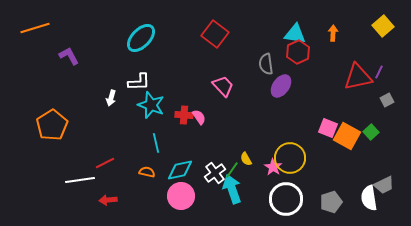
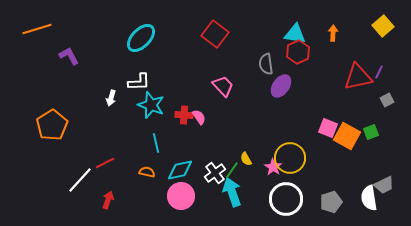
orange line: moved 2 px right, 1 px down
green square: rotated 21 degrees clockwise
white line: rotated 40 degrees counterclockwise
cyan arrow: moved 3 px down
red arrow: rotated 114 degrees clockwise
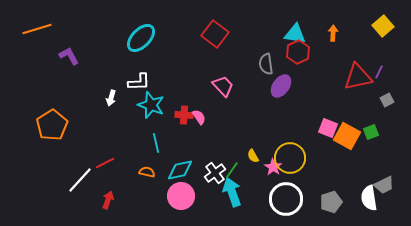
yellow semicircle: moved 7 px right, 3 px up
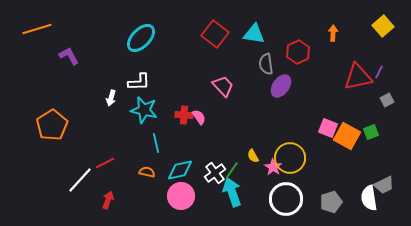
cyan triangle: moved 41 px left
cyan star: moved 7 px left, 5 px down; rotated 8 degrees counterclockwise
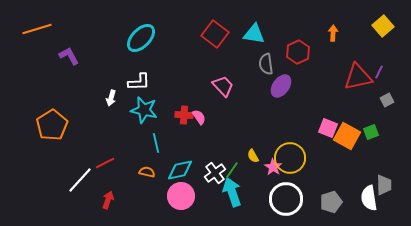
gray trapezoid: rotated 65 degrees counterclockwise
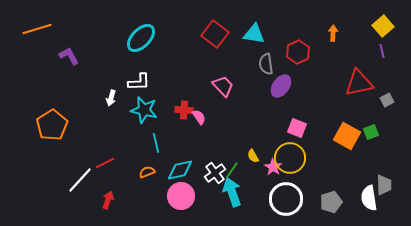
purple line: moved 3 px right, 21 px up; rotated 40 degrees counterclockwise
red triangle: moved 1 px right, 6 px down
red cross: moved 5 px up
pink square: moved 31 px left
orange semicircle: rotated 35 degrees counterclockwise
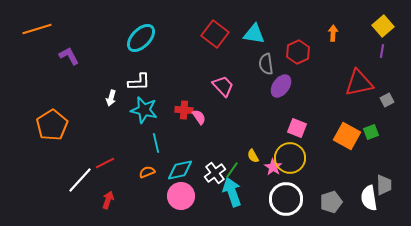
purple line: rotated 24 degrees clockwise
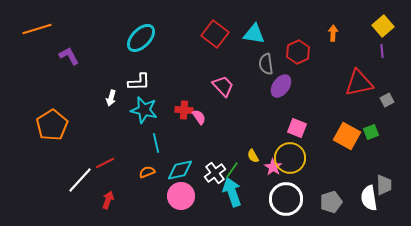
purple line: rotated 16 degrees counterclockwise
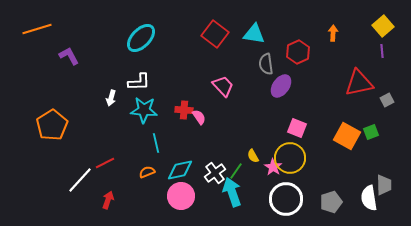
cyan star: rotated 8 degrees counterclockwise
green line: moved 4 px right, 1 px down
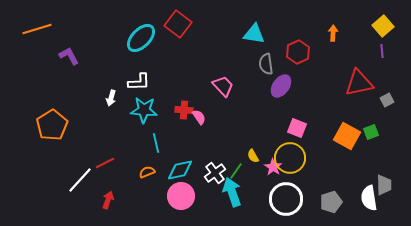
red square: moved 37 px left, 10 px up
